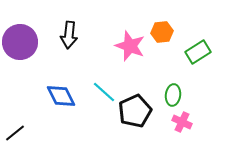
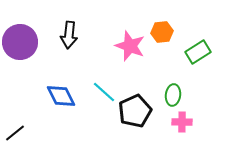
pink cross: rotated 24 degrees counterclockwise
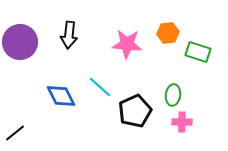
orange hexagon: moved 6 px right, 1 px down
pink star: moved 3 px left, 2 px up; rotated 16 degrees counterclockwise
green rectangle: rotated 50 degrees clockwise
cyan line: moved 4 px left, 5 px up
